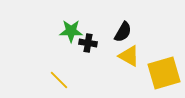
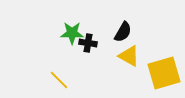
green star: moved 1 px right, 2 px down
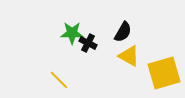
black cross: rotated 18 degrees clockwise
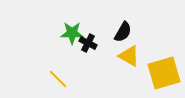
yellow line: moved 1 px left, 1 px up
